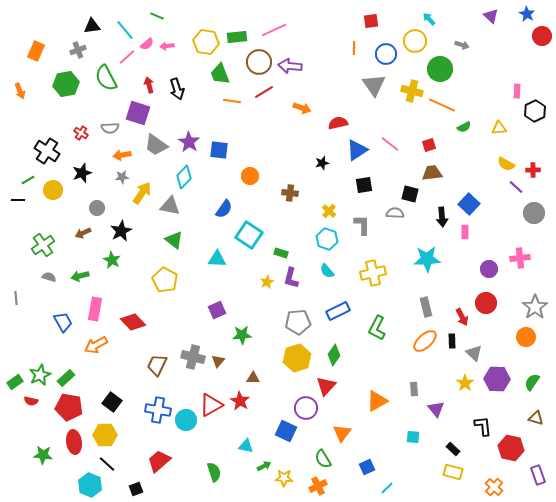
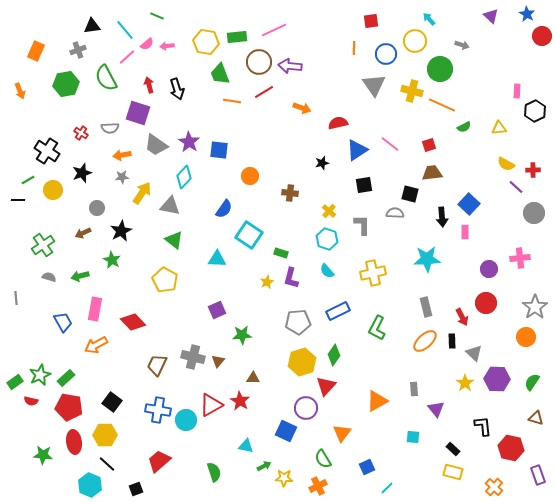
yellow hexagon at (297, 358): moved 5 px right, 4 px down
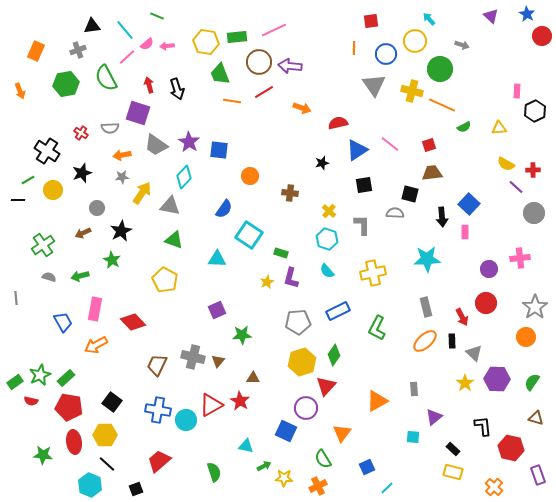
green triangle at (174, 240): rotated 18 degrees counterclockwise
purple triangle at (436, 409): moved 2 px left, 8 px down; rotated 30 degrees clockwise
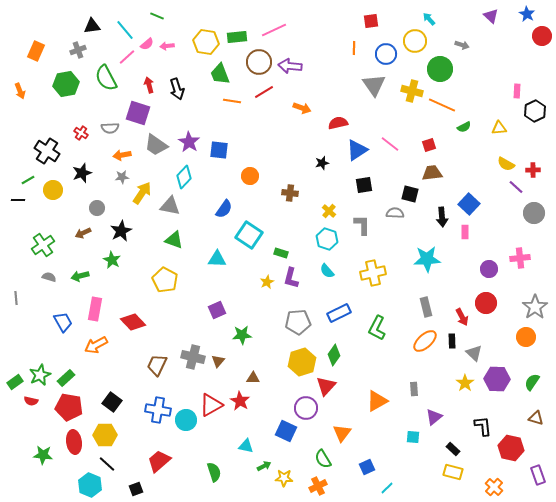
blue rectangle at (338, 311): moved 1 px right, 2 px down
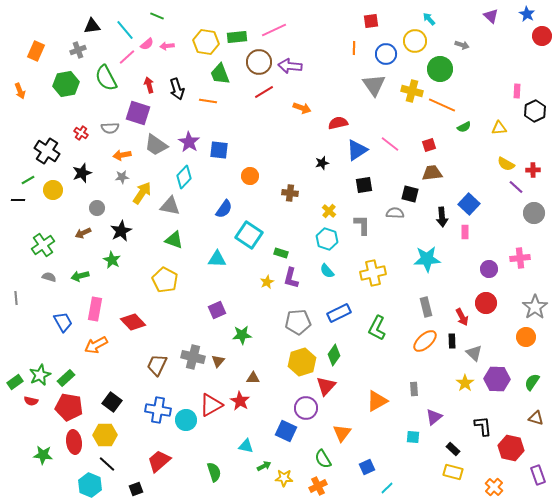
orange line at (232, 101): moved 24 px left
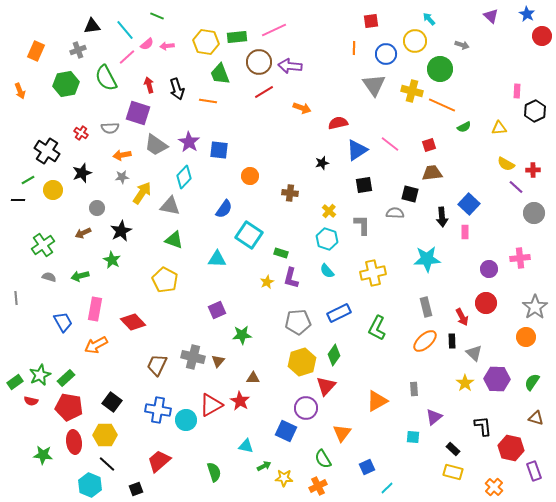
purple rectangle at (538, 475): moved 4 px left, 4 px up
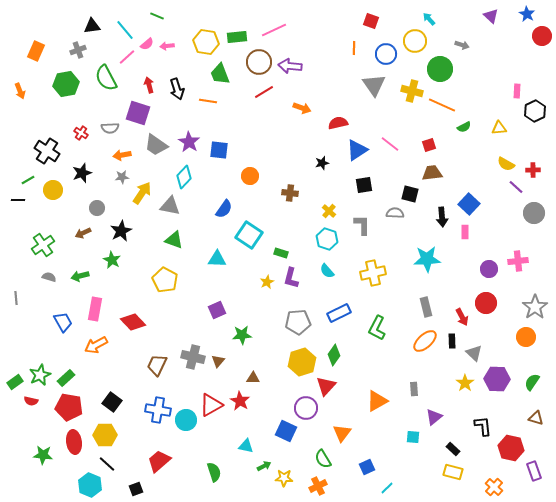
red square at (371, 21): rotated 28 degrees clockwise
pink cross at (520, 258): moved 2 px left, 3 px down
